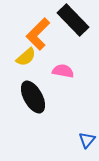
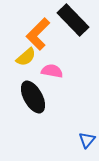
pink semicircle: moved 11 px left
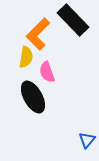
yellow semicircle: rotated 40 degrees counterclockwise
pink semicircle: moved 5 px left, 1 px down; rotated 120 degrees counterclockwise
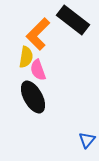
black rectangle: rotated 8 degrees counterclockwise
pink semicircle: moved 9 px left, 2 px up
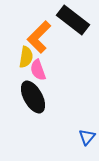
orange L-shape: moved 1 px right, 3 px down
blue triangle: moved 3 px up
